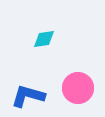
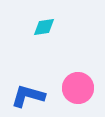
cyan diamond: moved 12 px up
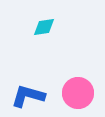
pink circle: moved 5 px down
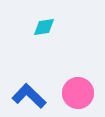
blue L-shape: moved 1 px right; rotated 28 degrees clockwise
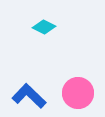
cyan diamond: rotated 35 degrees clockwise
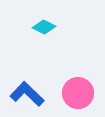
blue L-shape: moved 2 px left, 2 px up
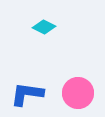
blue L-shape: rotated 36 degrees counterclockwise
